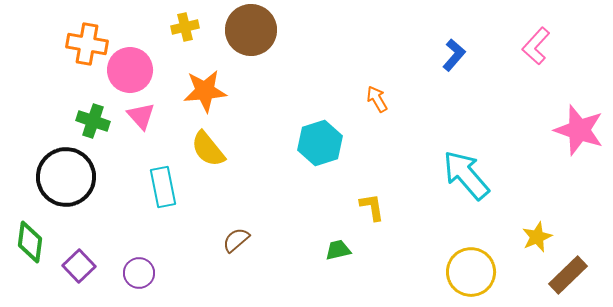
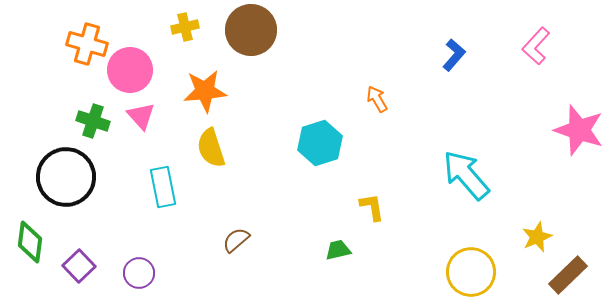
orange cross: rotated 6 degrees clockwise
yellow semicircle: moved 3 px right, 1 px up; rotated 21 degrees clockwise
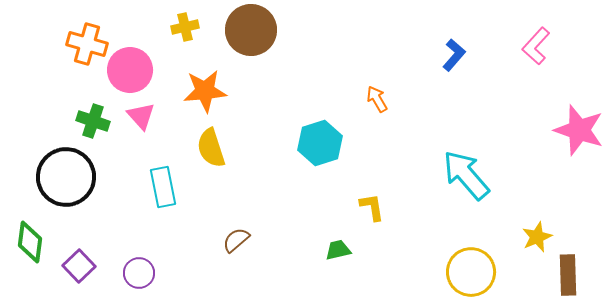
brown rectangle: rotated 48 degrees counterclockwise
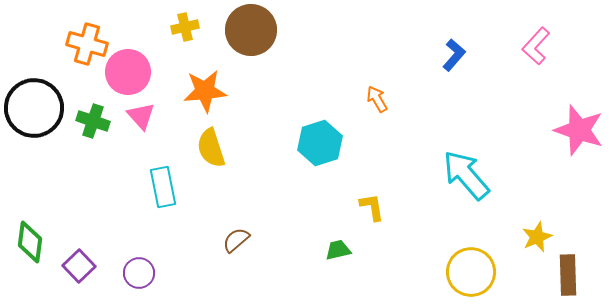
pink circle: moved 2 px left, 2 px down
black circle: moved 32 px left, 69 px up
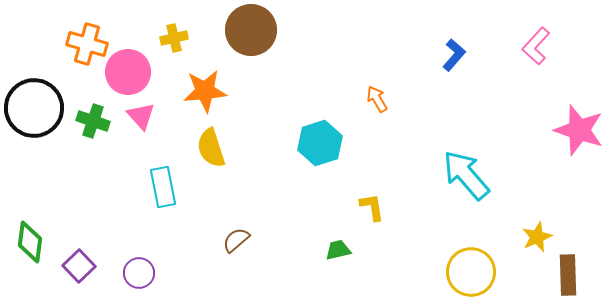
yellow cross: moved 11 px left, 11 px down
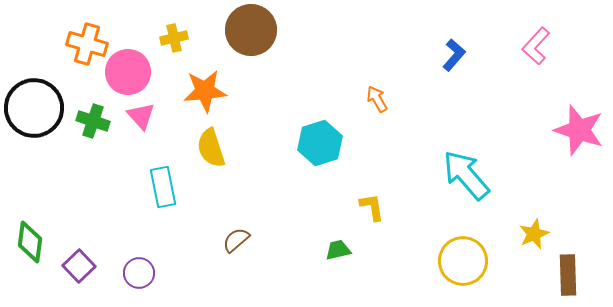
yellow star: moved 3 px left, 3 px up
yellow circle: moved 8 px left, 11 px up
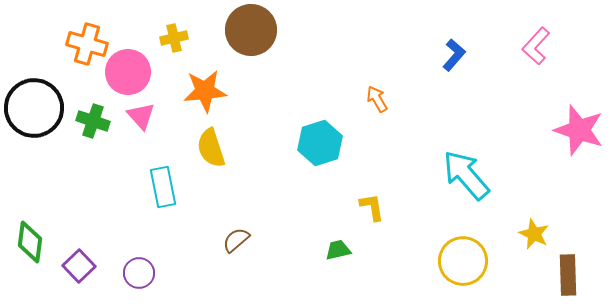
yellow star: rotated 24 degrees counterclockwise
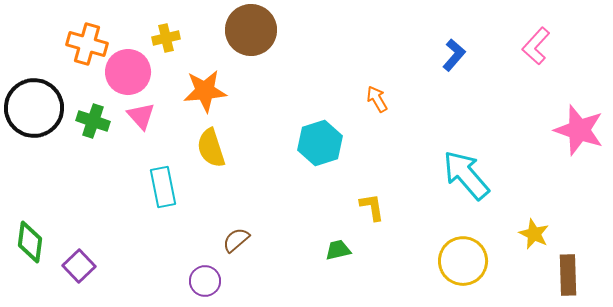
yellow cross: moved 8 px left
purple circle: moved 66 px right, 8 px down
